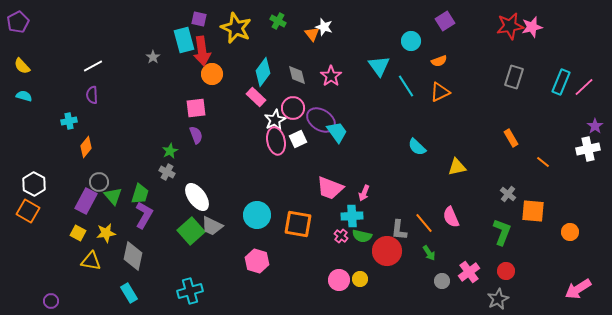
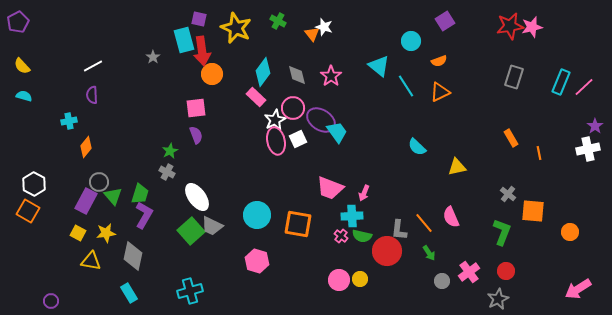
cyan triangle at (379, 66): rotated 15 degrees counterclockwise
orange line at (543, 162): moved 4 px left, 9 px up; rotated 40 degrees clockwise
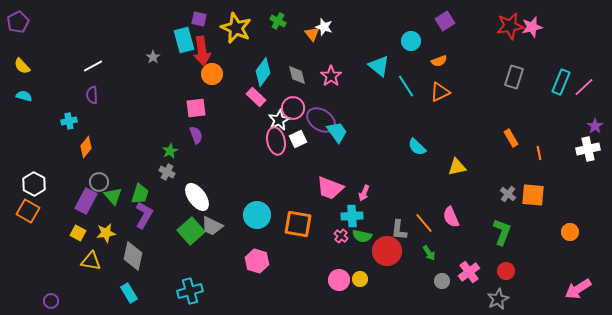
white star at (275, 120): moved 4 px right
orange square at (533, 211): moved 16 px up
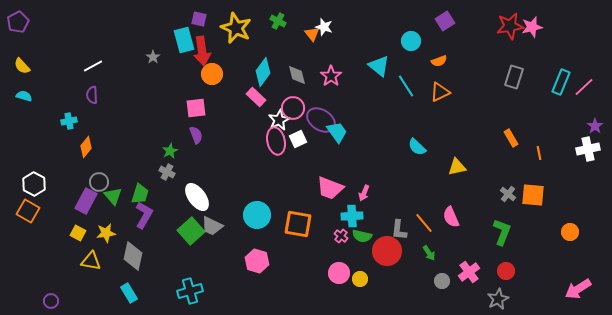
pink circle at (339, 280): moved 7 px up
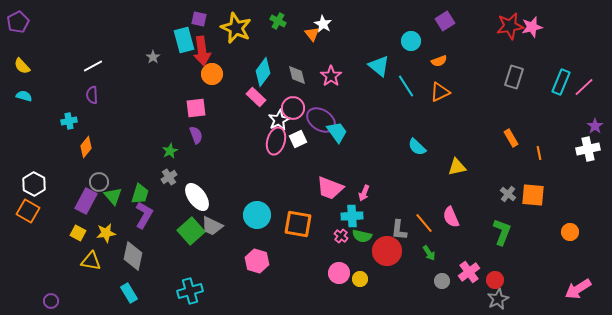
white star at (324, 27): moved 1 px left, 3 px up; rotated 12 degrees clockwise
pink ellipse at (276, 141): rotated 28 degrees clockwise
gray cross at (167, 172): moved 2 px right, 5 px down; rotated 28 degrees clockwise
red circle at (506, 271): moved 11 px left, 9 px down
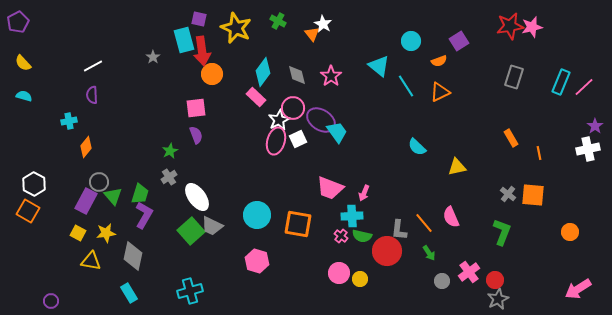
purple square at (445, 21): moved 14 px right, 20 px down
yellow semicircle at (22, 66): moved 1 px right, 3 px up
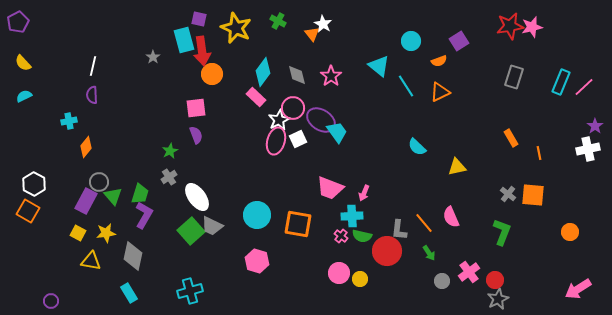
white line at (93, 66): rotated 48 degrees counterclockwise
cyan semicircle at (24, 96): rotated 42 degrees counterclockwise
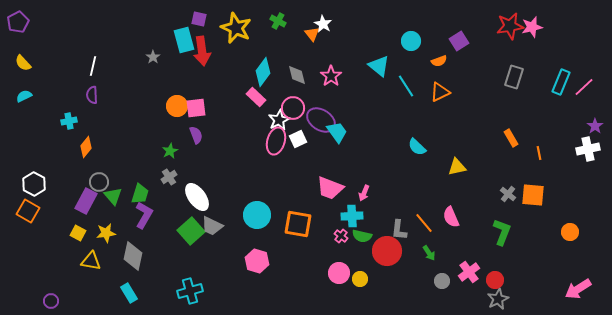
orange circle at (212, 74): moved 35 px left, 32 px down
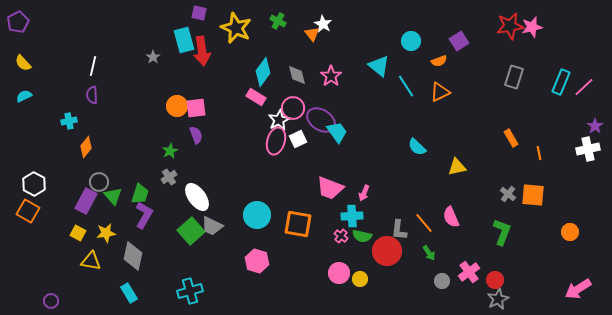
purple square at (199, 19): moved 6 px up
pink rectangle at (256, 97): rotated 12 degrees counterclockwise
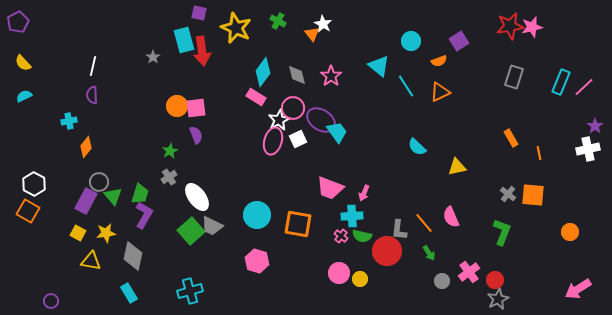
pink ellipse at (276, 141): moved 3 px left
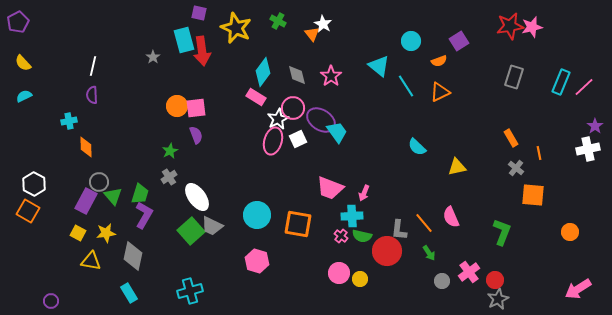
white star at (279, 120): moved 1 px left, 1 px up
orange diamond at (86, 147): rotated 40 degrees counterclockwise
gray cross at (508, 194): moved 8 px right, 26 px up
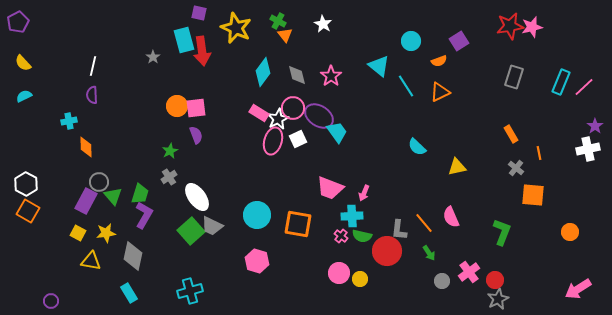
orange triangle at (312, 34): moved 27 px left, 1 px down
pink rectangle at (256, 97): moved 3 px right, 16 px down
purple ellipse at (321, 120): moved 2 px left, 4 px up
orange rectangle at (511, 138): moved 4 px up
white hexagon at (34, 184): moved 8 px left
